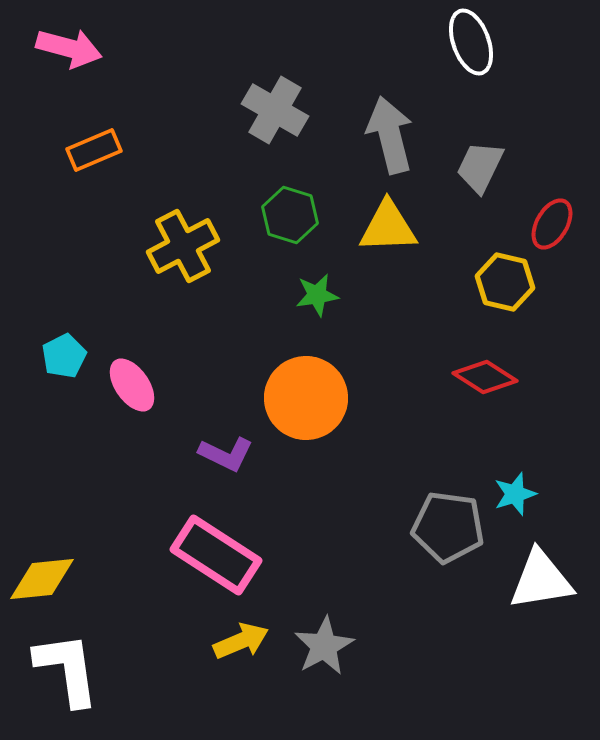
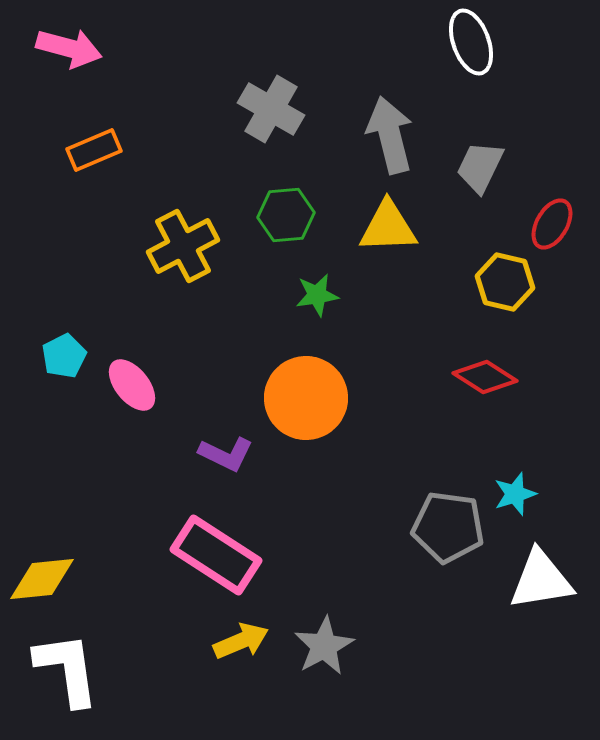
gray cross: moved 4 px left, 1 px up
green hexagon: moved 4 px left; rotated 22 degrees counterclockwise
pink ellipse: rotated 4 degrees counterclockwise
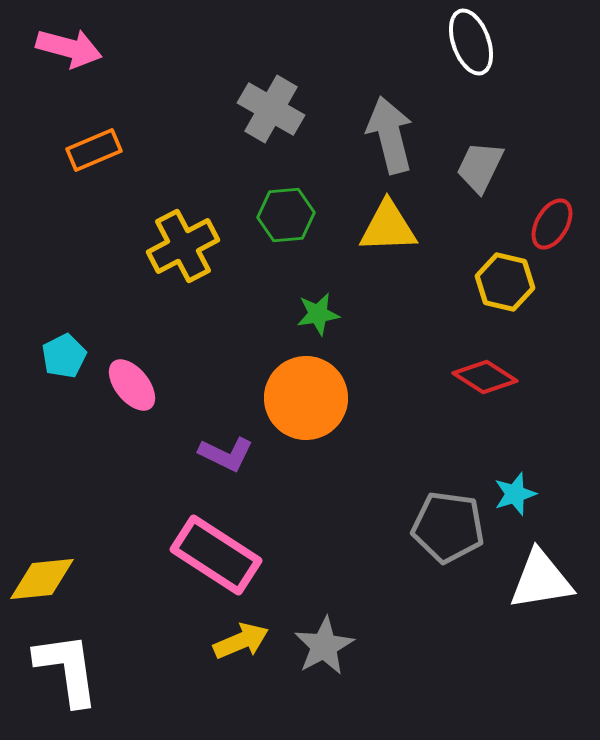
green star: moved 1 px right, 19 px down
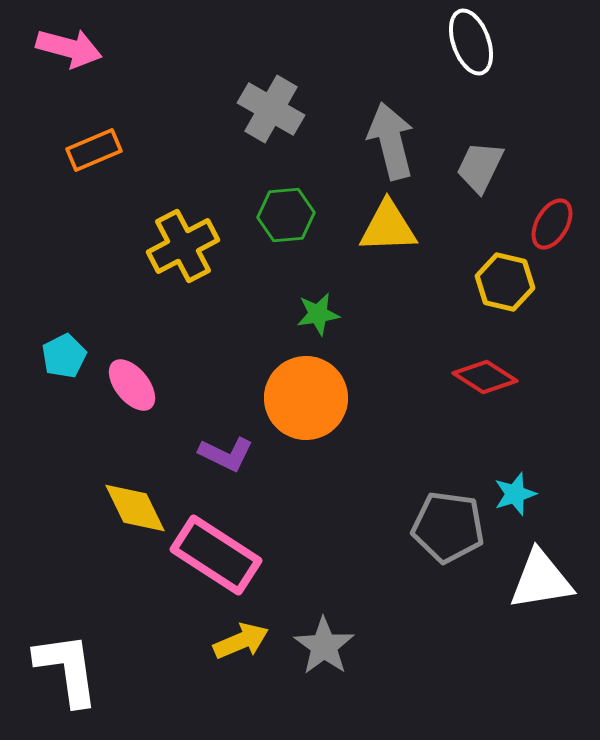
gray arrow: moved 1 px right, 6 px down
yellow diamond: moved 93 px right, 71 px up; rotated 70 degrees clockwise
gray star: rotated 8 degrees counterclockwise
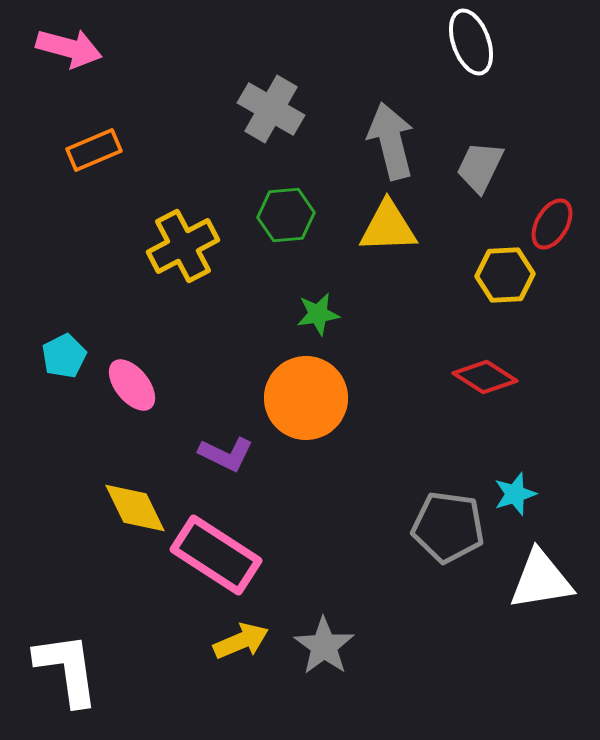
yellow hexagon: moved 7 px up; rotated 16 degrees counterclockwise
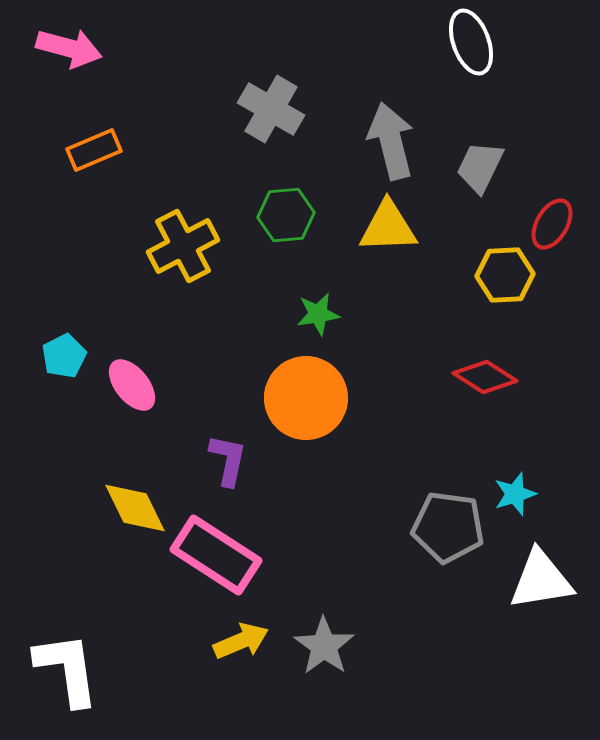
purple L-shape: moved 2 px right, 6 px down; rotated 104 degrees counterclockwise
